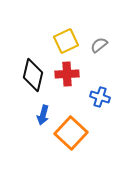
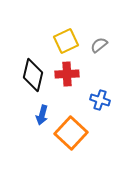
blue cross: moved 3 px down
blue arrow: moved 1 px left
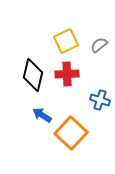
blue arrow: rotated 108 degrees clockwise
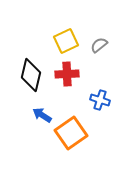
black diamond: moved 2 px left
orange square: rotated 12 degrees clockwise
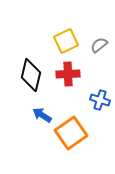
red cross: moved 1 px right
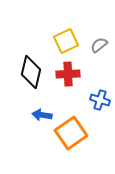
black diamond: moved 3 px up
blue arrow: rotated 24 degrees counterclockwise
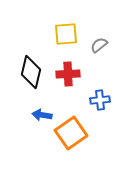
yellow square: moved 7 px up; rotated 20 degrees clockwise
blue cross: rotated 24 degrees counterclockwise
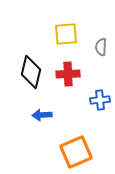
gray semicircle: moved 2 px right, 2 px down; rotated 48 degrees counterclockwise
blue arrow: rotated 12 degrees counterclockwise
orange square: moved 5 px right, 19 px down; rotated 12 degrees clockwise
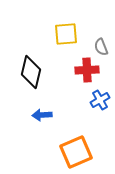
gray semicircle: rotated 24 degrees counterclockwise
red cross: moved 19 px right, 4 px up
blue cross: rotated 24 degrees counterclockwise
